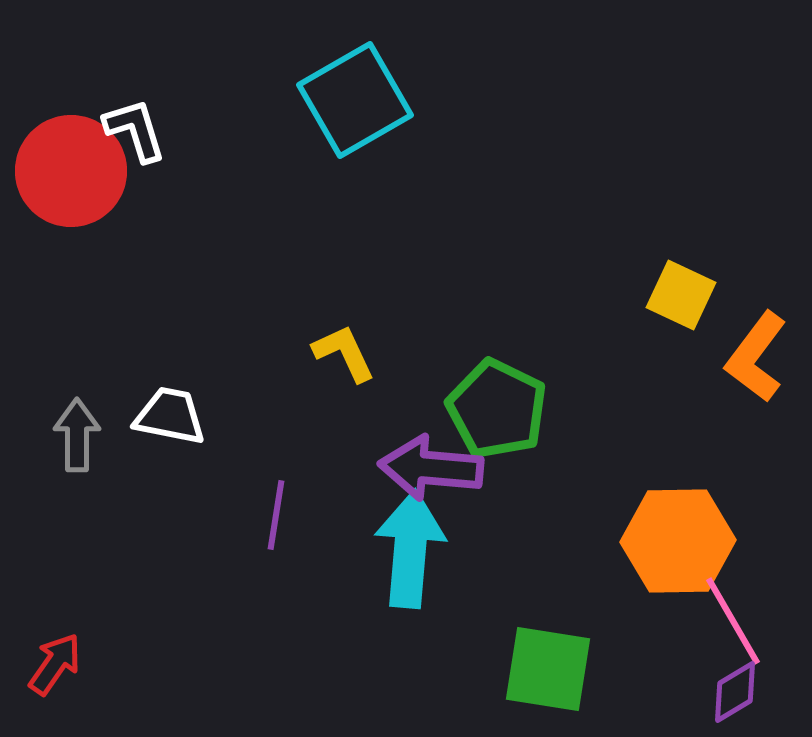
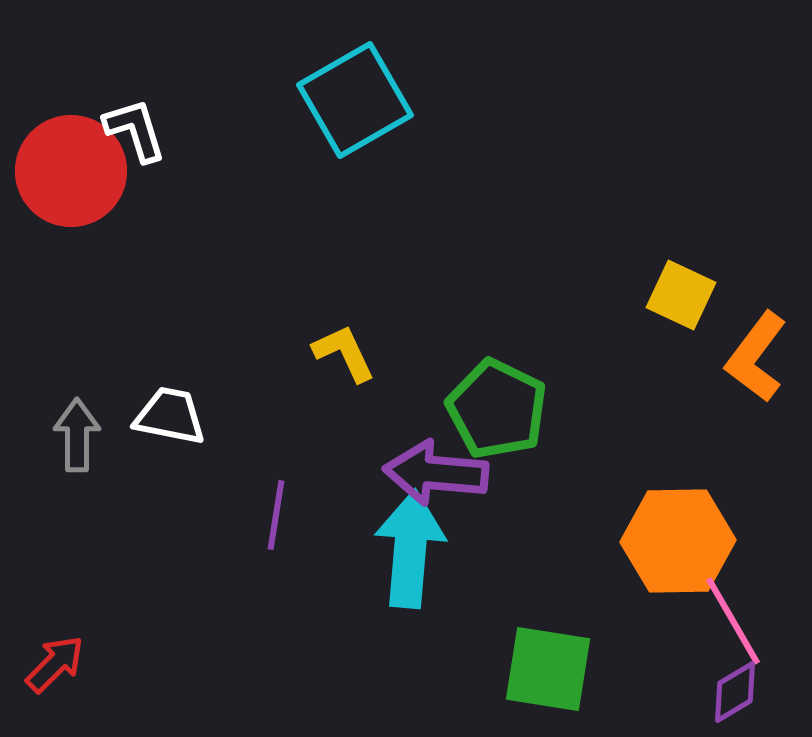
purple arrow: moved 5 px right, 5 px down
red arrow: rotated 10 degrees clockwise
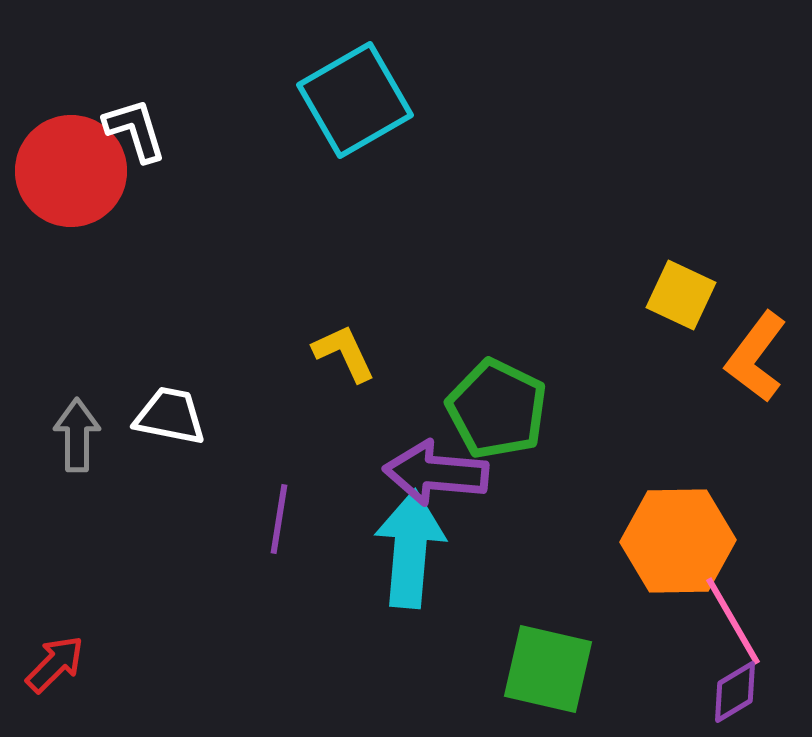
purple line: moved 3 px right, 4 px down
green square: rotated 4 degrees clockwise
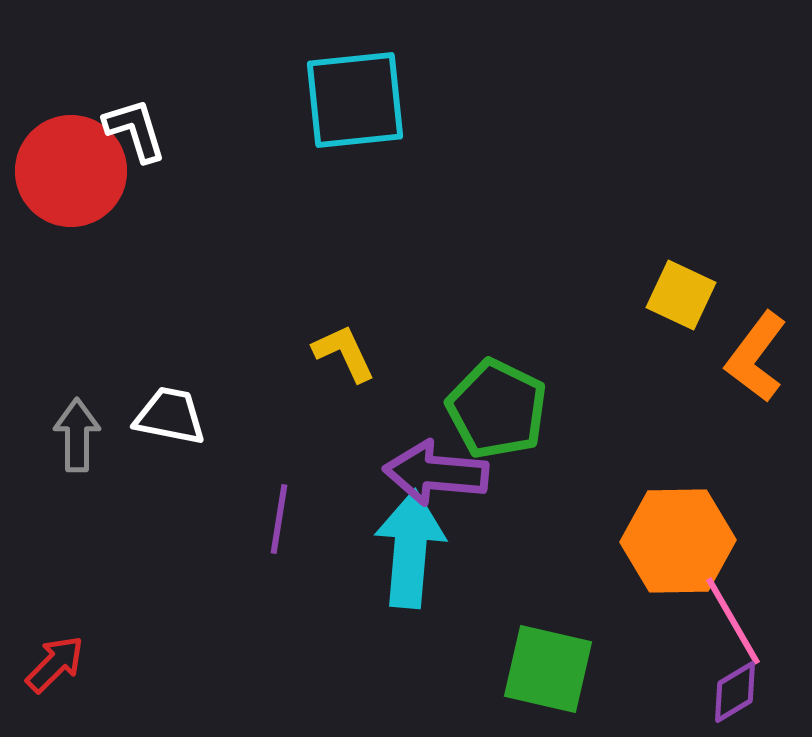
cyan square: rotated 24 degrees clockwise
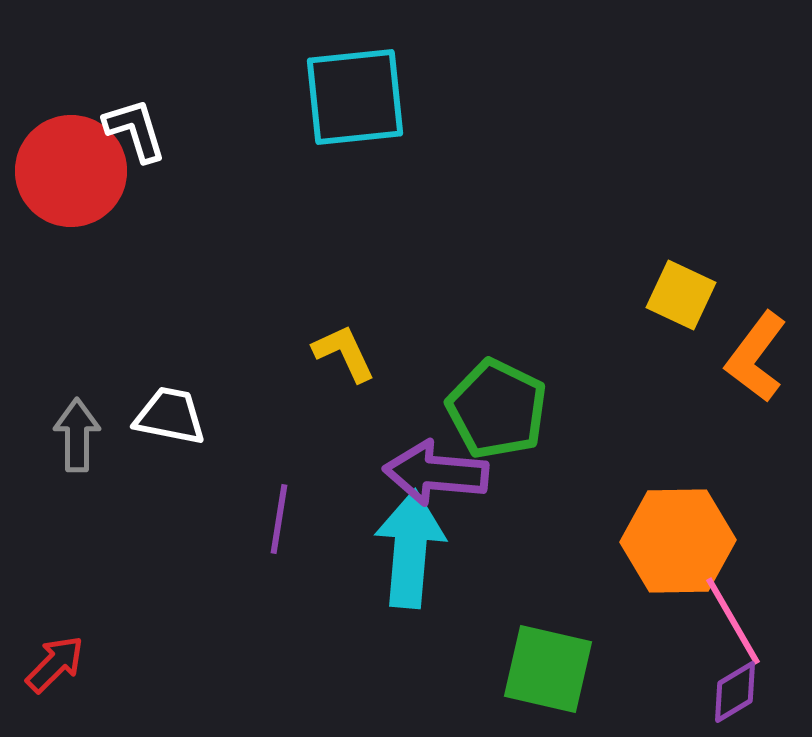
cyan square: moved 3 px up
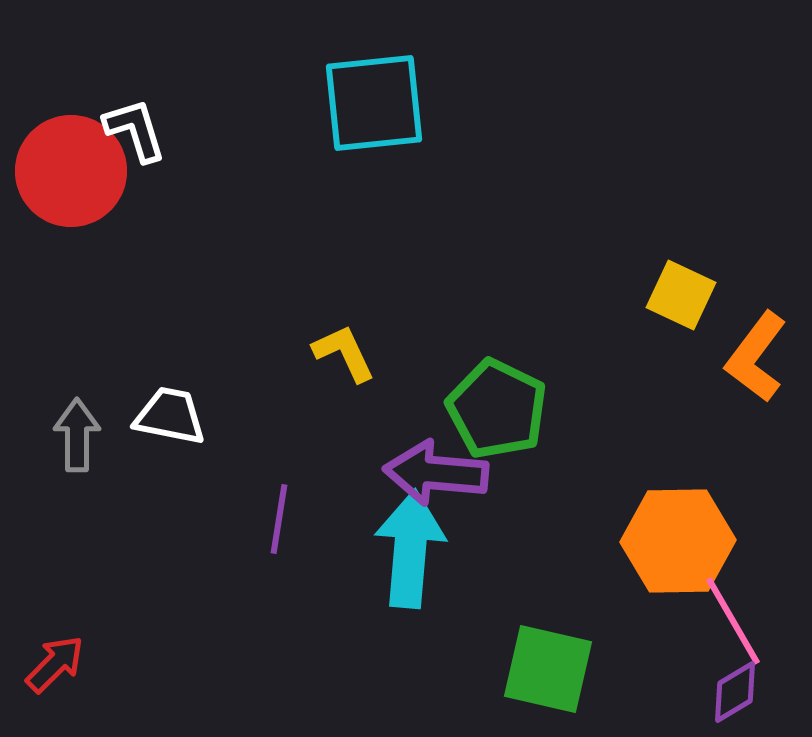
cyan square: moved 19 px right, 6 px down
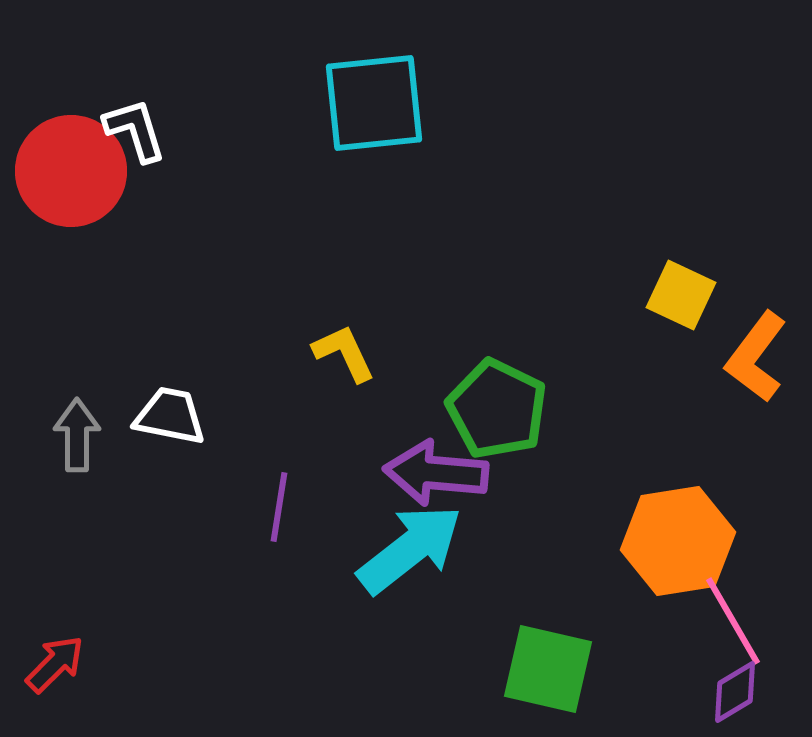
purple line: moved 12 px up
orange hexagon: rotated 8 degrees counterclockwise
cyan arrow: rotated 47 degrees clockwise
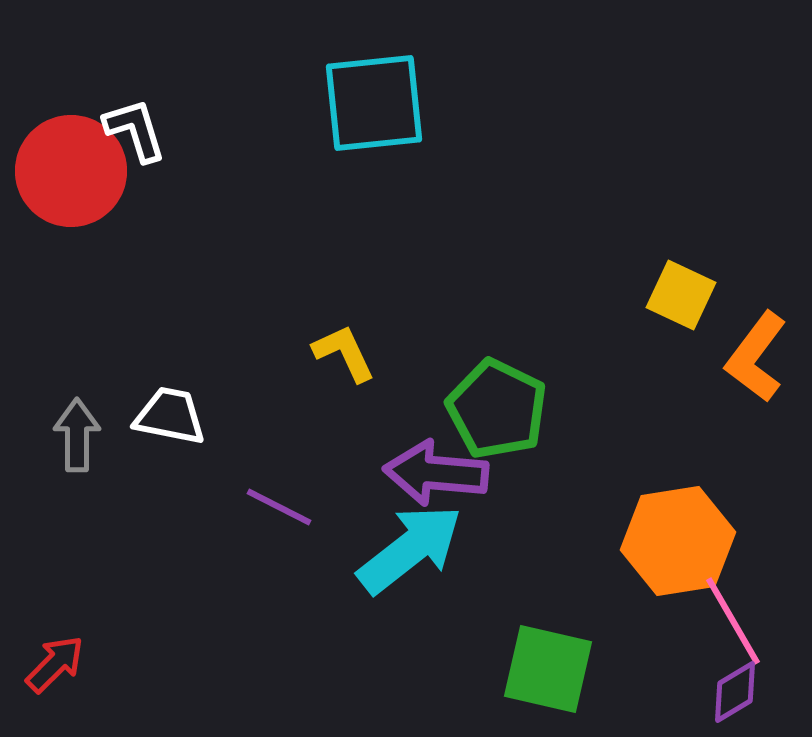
purple line: rotated 72 degrees counterclockwise
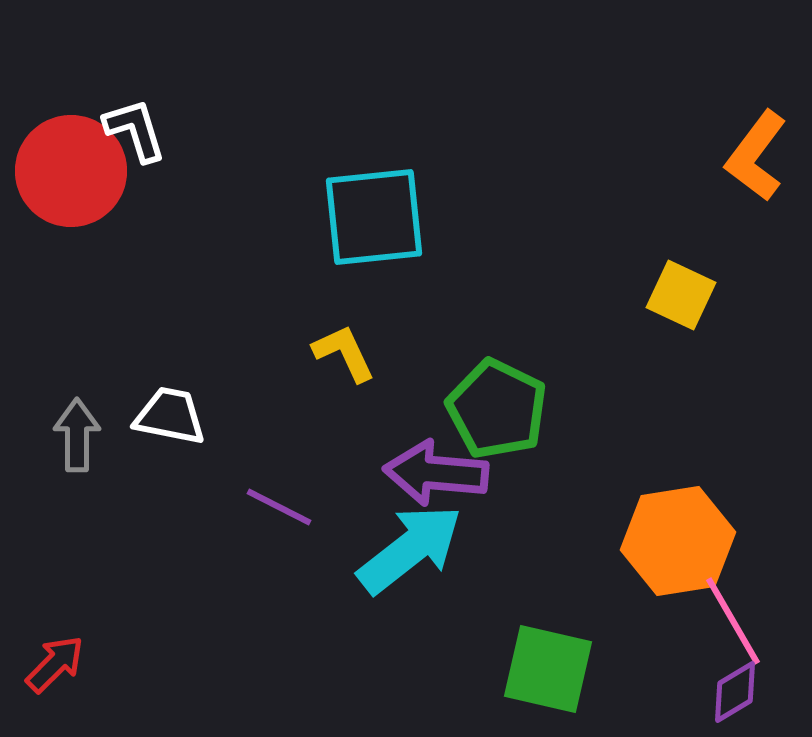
cyan square: moved 114 px down
orange L-shape: moved 201 px up
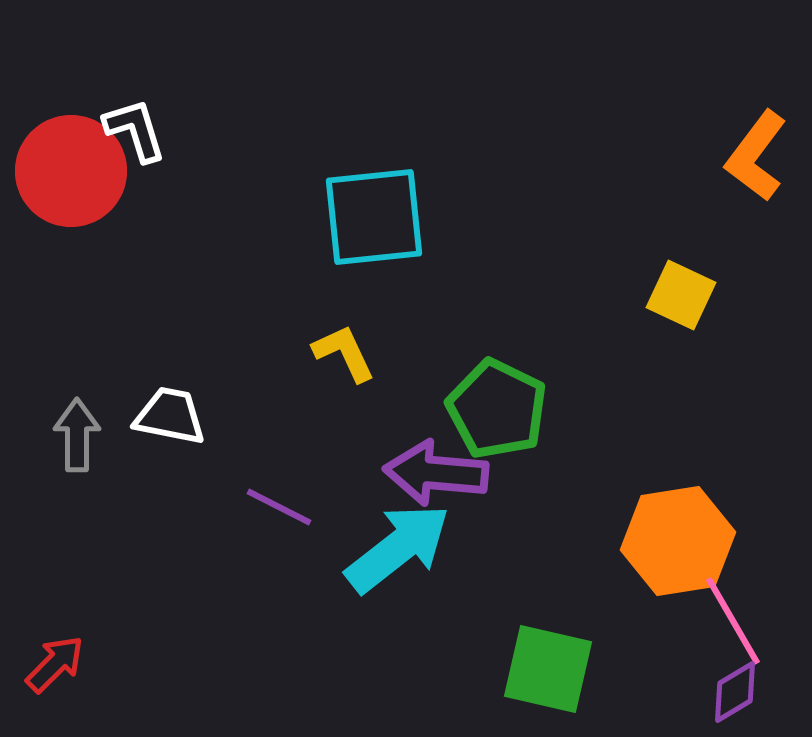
cyan arrow: moved 12 px left, 1 px up
